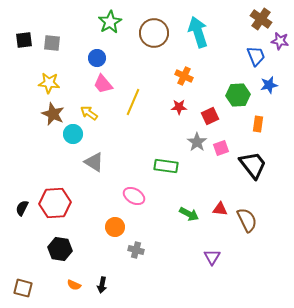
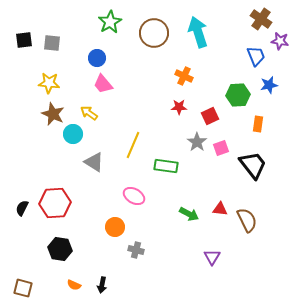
yellow line: moved 43 px down
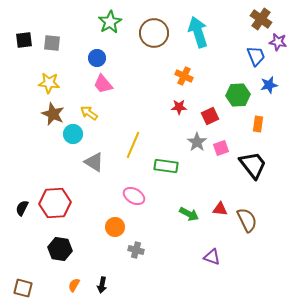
purple star: moved 2 px left, 1 px down
purple triangle: rotated 42 degrees counterclockwise
orange semicircle: rotated 96 degrees clockwise
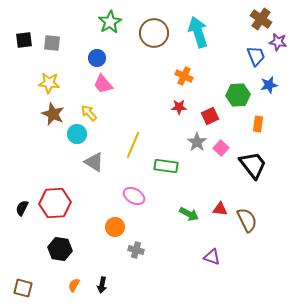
yellow arrow: rotated 12 degrees clockwise
cyan circle: moved 4 px right
pink square: rotated 28 degrees counterclockwise
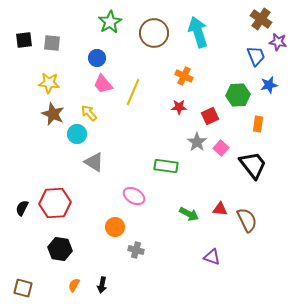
yellow line: moved 53 px up
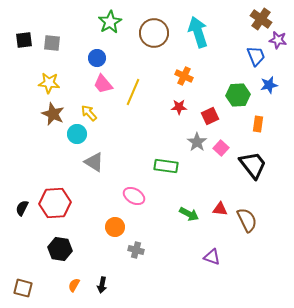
purple star: moved 2 px up
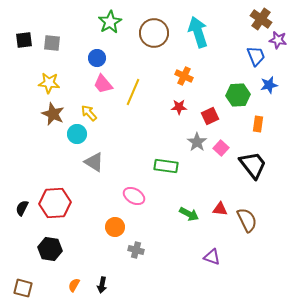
black hexagon: moved 10 px left
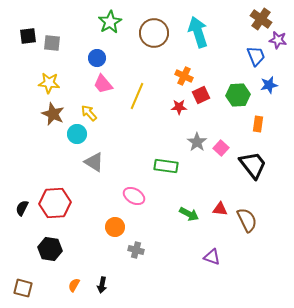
black square: moved 4 px right, 4 px up
yellow line: moved 4 px right, 4 px down
red square: moved 9 px left, 21 px up
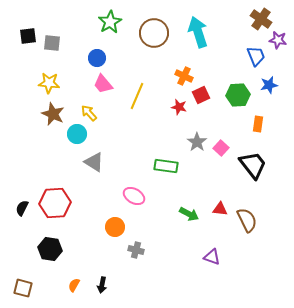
red star: rotated 14 degrees clockwise
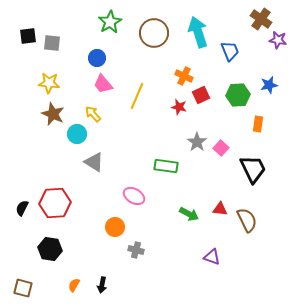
blue trapezoid: moved 26 px left, 5 px up
yellow arrow: moved 4 px right, 1 px down
black trapezoid: moved 4 px down; rotated 12 degrees clockwise
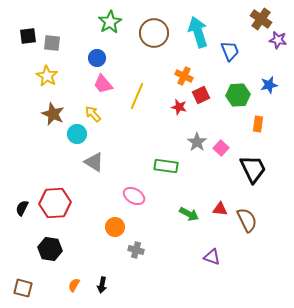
yellow star: moved 2 px left, 7 px up; rotated 25 degrees clockwise
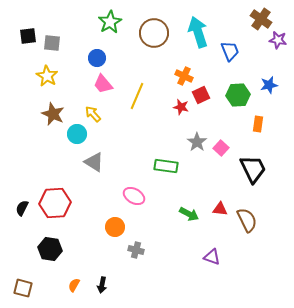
red star: moved 2 px right
